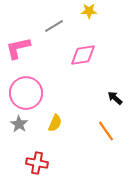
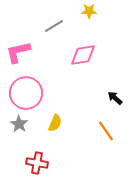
pink L-shape: moved 4 px down
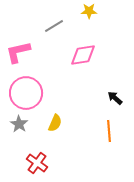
orange line: moved 3 px right; rotated 30 degrees clockwise
red cross: rotated 25 degrees clockwise
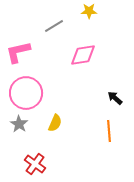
red cross: moved 2 px left, 1 px down
